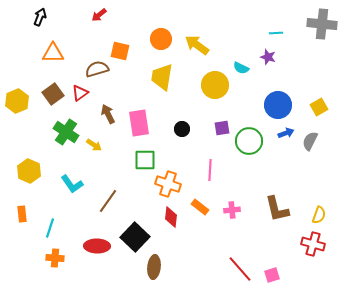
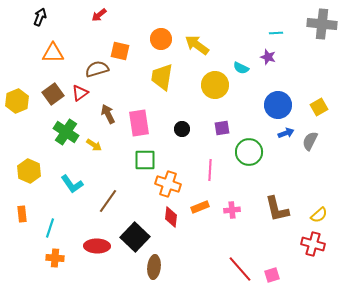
green circle at (249, 141): moved 11 px down
orange rectangle at (200, 207): rotated 60 degrees counterclockwise
yellow semicircle at (319, 215): rotated 30 degrees clockwise
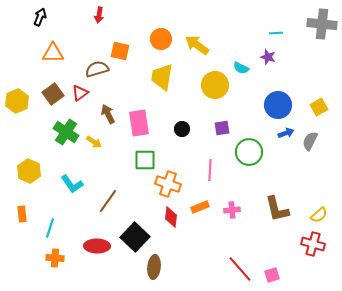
red arrow at (99, 15): rotated 42 degrees counterclockwise
yellow arrow at (94, 145): moved 3 px up
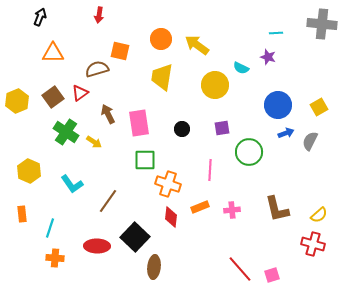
brown square at (53, 94): moved 3 px down
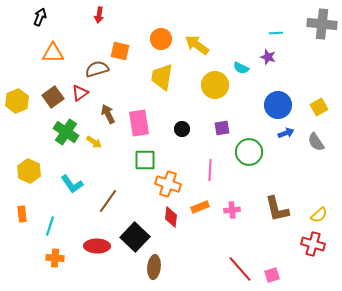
gray semicircle at (310, 141): moved 6 px right, 1 px down; rotated 60 degrees counterclockwise
cyan line at (50, 228): moved 2 px up
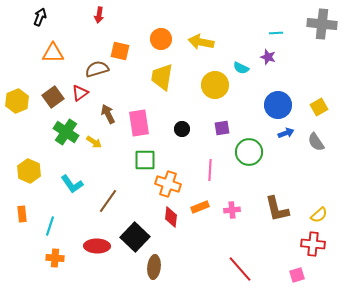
yellow arrow at (197, 45): moved 4 px right, 3 px up; rotated 25 degrees counterclockwise
red cross at (313, 244): rotated 10 degrees counterclockwise
pink square at (272, 275): moved 25 px right
